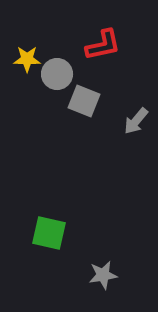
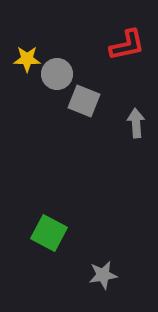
red L-shape: moved 24 px right
gray arrow: moved 2 px down; rotated 136 degrees clockwise
green square: rotated 15 degrees clockwise
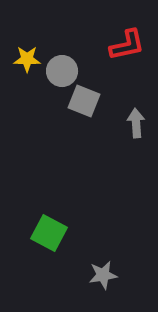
gray circle: moved 5 px right, 3 px up
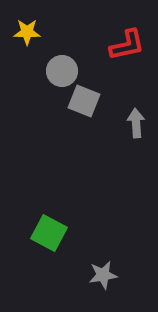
yellow star: moved 27 px up
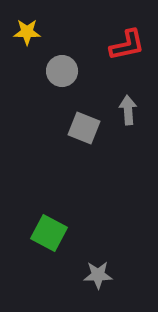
gray square: moved 27 px down
gray arrow: moved 8 px left, 13 px up
gray star: moved 5 px left; rotated 8 degrees clockwise
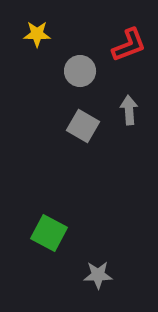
yellow star: moved 10 px right, 2 px down
red L-shape: moved 2 px right; rotated 9 degrees counterclockwise
gray circle: moved 18 px right
gray arrow: moved 1 px right
gray square: moved 1 px left, 2 px up; rotated 8 degrees clockwise
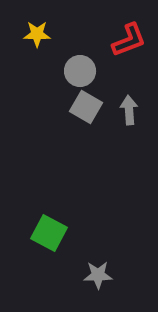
red L-shape: moved 5 px up
gray square: moved 3 px right, 19 px up
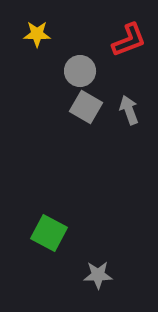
gray arrow: rotated 16 degrees counterclockwise
